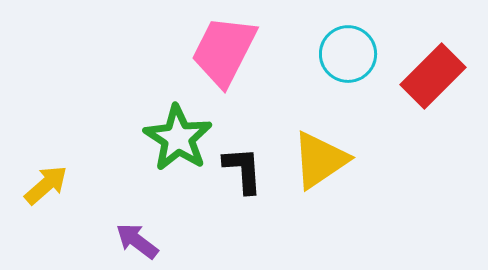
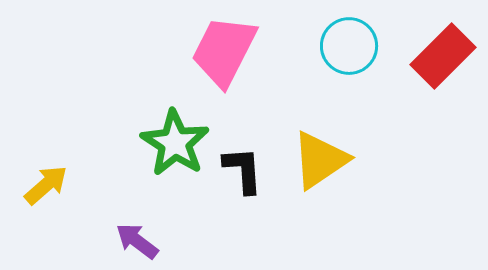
cyan circle: moved 1 px right, 8 px up
red rectangle: moved 10 px right, 20 px up
green star: moved 3 px left, 5 px down
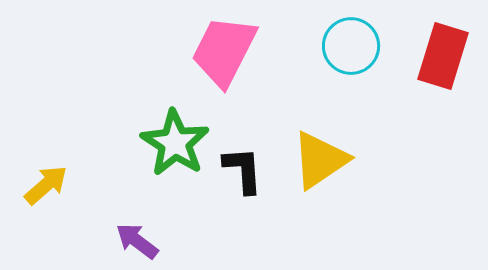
cyan circle: moved 2 px right
red rectangle: rotated 28 degrees counterclockwise
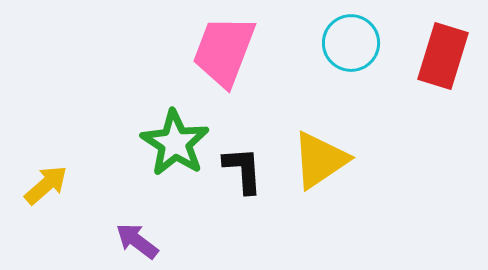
cyan circle: moved 3 px up
pink trapezoid: rotated 6 degrees counterclockwise
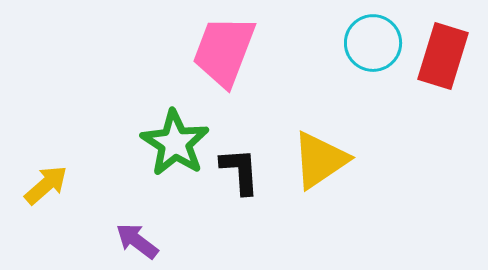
cyan circle: moved 22 px right
black L-shape: moved 3 px left, 1 px down
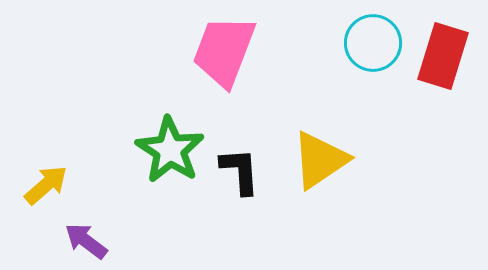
green star: moved 5 px left, 7 px down
purple arrow: moved 51 px left
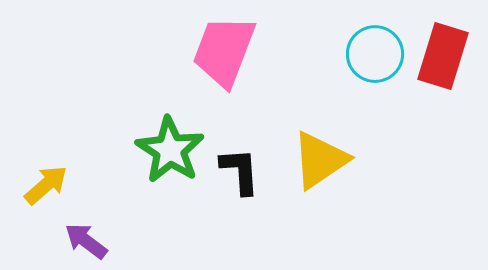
cyan circle: moved 2 px right, 11 px down
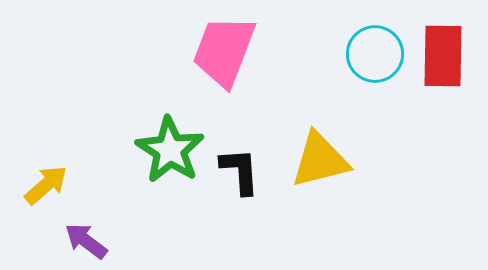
red rectangle: rotated 16 degrees counterclockwise
yellow triangle: rotated 20 degrees clockwise
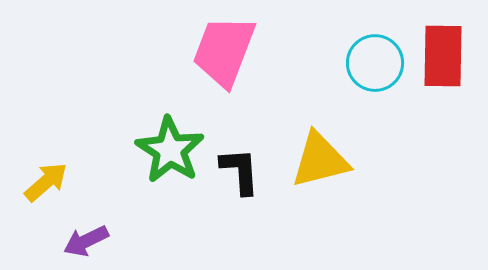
cyan circle: moved 9 px down
yellow arrow: moved 3 px up
purple arrow: rotated 63 degrees counterclockwise
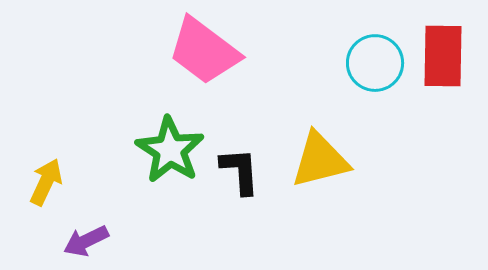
pink trapezoid: moved 20 px left; rotated 74 degrees counterclockwise
yellow arrow: rotated 24 degrees counterclockwise
